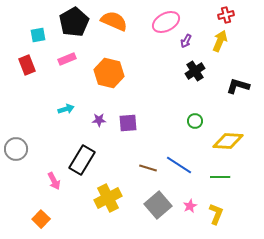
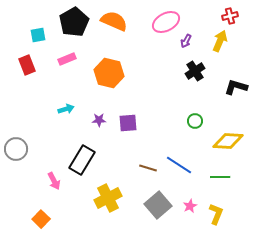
red cross: moved 4 px right, 1 px down
black L-shape: moved 2 px left, 1 px down
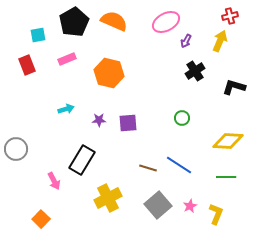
black L-shape: moved 2 px left
green circle: moved 13 px left, 3 px up
green line: moved 6 px right
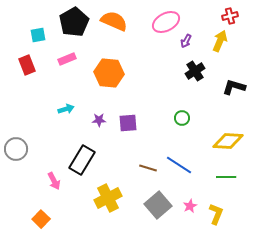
orange hexagon: rotated 8 degrees counterclockwise
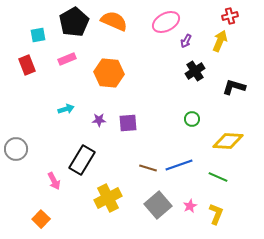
green circle: moved 10 px right, 1 px down
blue line: rotated 52 degrees counterclockwise
green line: moved 8 px left; rotated 24 degrees clockwise
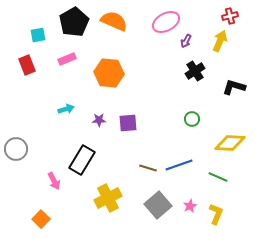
yellow diamond: moved 2 px right, 2 px down
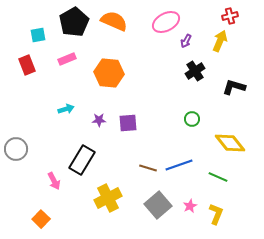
yellow diamond: rotated 48 degrees clockwise
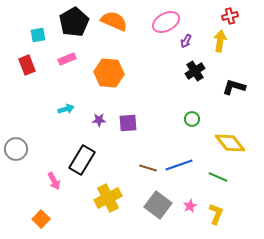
yellow arrow: rotated 15 degrees counterclockwise
gray square: rotated 12 degrees counterclockwise
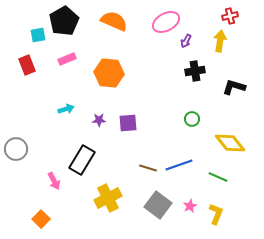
black pentagon: moved 10 px left, 1 px up
black cross: rotated 24 degrees clockwise
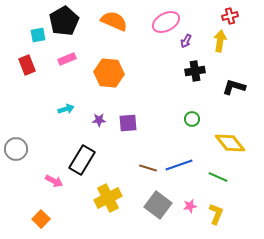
pink arrow: rotated 36 degrees counterclockwise
pink star: rotated 16 degrees clockwise
